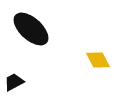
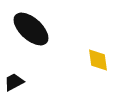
yellow diamond: rotated 20 degrees clockwise
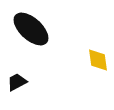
black trapezoid: moved 3 px right
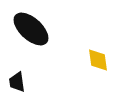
black trapezoid: rotated 70 degrees counterclockwise
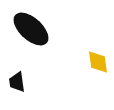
yellow diamond: moved 2 px down
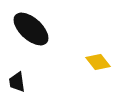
yellow diamond: rotated 30 degrees counterclockwise
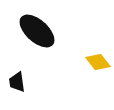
black ellipse: moved 6 px right, 2 px down
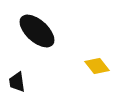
yellow diamond: moved 1 px left, 4 px down
